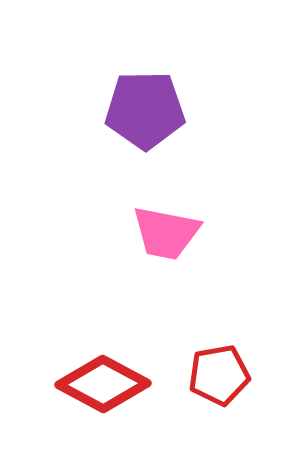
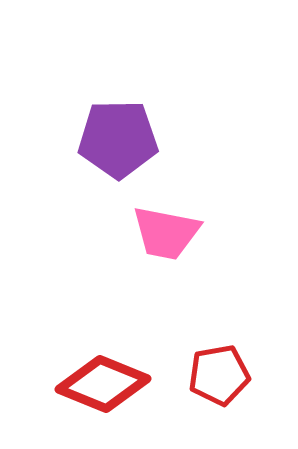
purple pentagon: moved 27 px left, 29 px down
red diamond: rotated 6 degrees counterclockwise
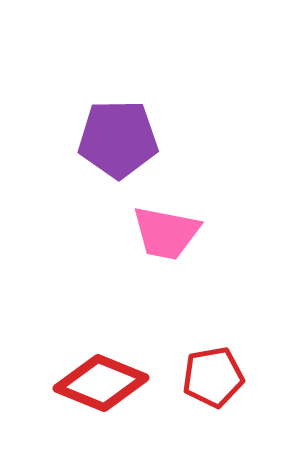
red pentagon: moved 6 px left, 2 px down
red diamond: moved 2 px left, 1 px up
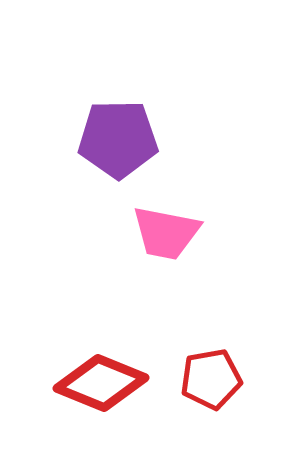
red pentagon: moved 2 px left, 2 px down
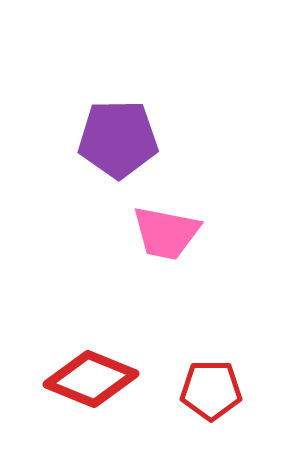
red pentagon: moved 11 px down; rotated 10 degrees clockwise
red diamond: moved 10 px left, 4 px up
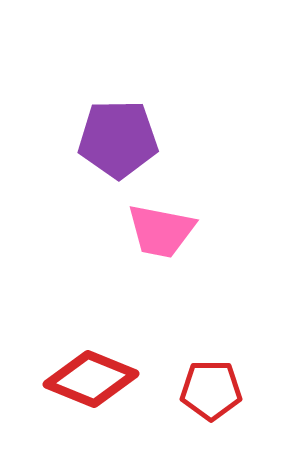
pink trapezoid: moved 5 px left, 2 px up
